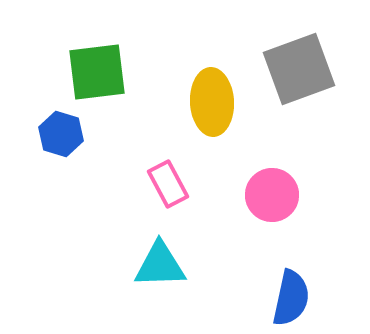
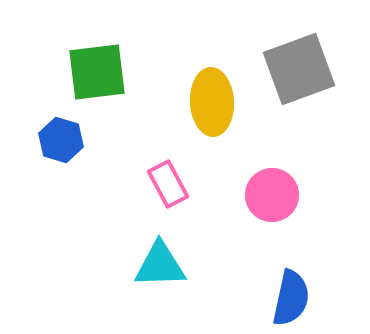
blue hexagon: moved 6 px down
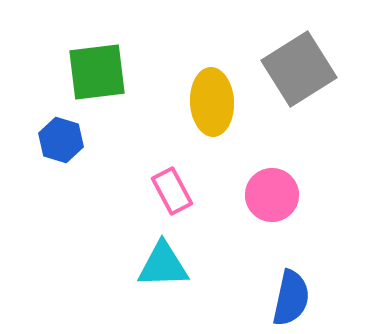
gray square: rotated 12 degrees counterclockwise
pink rectangle: moved 4 px right, 7 px down
cyan triangle: moved 3 px right
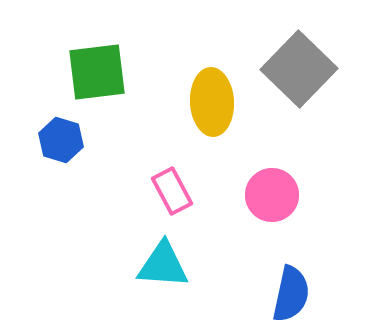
gray square: rotated 14 degrees counterclockwise
cyan triangle: rotated 6 degrees clockwise
blue semicircle: moved 4 px up
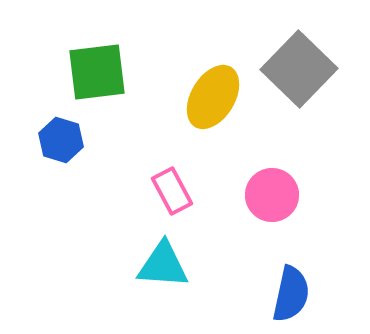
yellow ellipse: moved 1 px right, 5 px up; rotated 34 degrees clockwise
